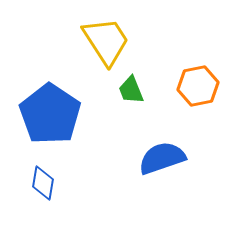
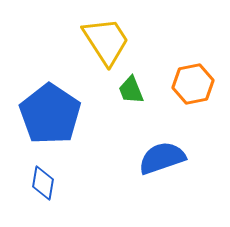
orange hexagon: moved 5 px left, 2 px up
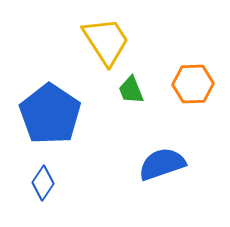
orange hexagon: rotated 9 degrees clockwise
blue semicircle: moved 6 px down
blue diamond: rotated 24 degrees clockwise
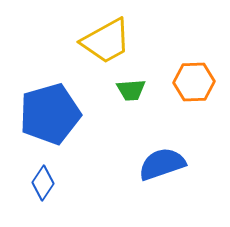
yellow trapezoid: rotated 94 degrees clockwise
orange hexagon: moved 1 px right, 2 px up
green trapezoid: rotated 72 degrees counterclockwise
blue pentagon: rotated 22 degrees clockwise
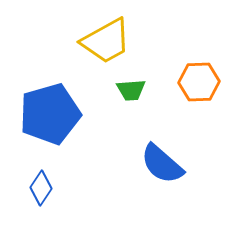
orange hexagon: moved 5 px right
blue semicircle: rotated 120 degrees counterclockwise
blue diamond: moved 2 px left, 5 px down
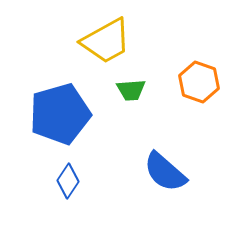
orange hexagon: rotated 21 degrees clockwise
blue pentagon: moved 10 px right
blue semicircle: moved 3 px right, 8 px down
blue diamond: moved 27 px right, 7 px up
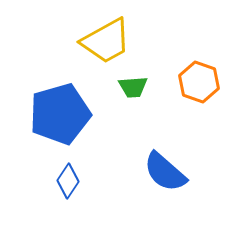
green trapezoid: moved 2 px right, 3 px up
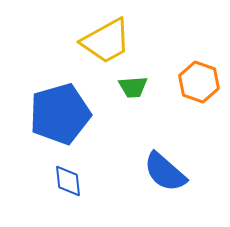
blue diamond: rotated 40 degrees counterclockwise
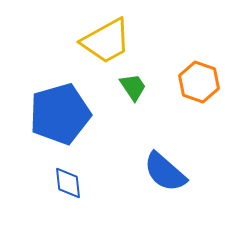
green trapezoid: rotated 120 degrees counterclockwise
blue diamond: moved 2 px down
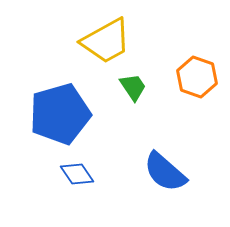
orange hexagon: moved 2 px left, 5 px up
blue diamond: moved 9 px right, 9 px up; rotated 28 degrees counterclockwise
